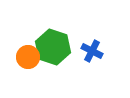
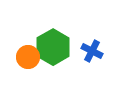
green hexagon: rotated 12 degrees clockwise
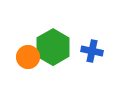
blue cross: rotated 15 degrees counterclockwise
